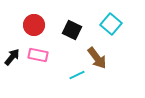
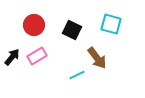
cyan square: rotated 25 degrees counterclockwise
pink rectangle: moved 1 px left, 1 px down; rotated 42 degrees counterclockwise
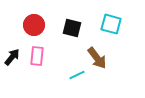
black square: moved 2 px up; rotated 12 degrees counterclockwise
pink rectangle: rotated 54 degrees counterclockwise
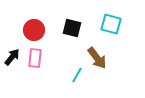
red circle: moved 5 px down
pink rectangle: moved 2 px left, 2 px down
cyan line: rotated 35 degrees counterclockwise
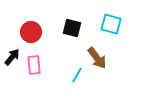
red circle: moved 3 px left, 2 px down
pink rectangle: moved 1 px left, 7 px down; rotated 12 degrees counterclockwise
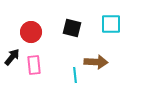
cyan square: rotated 15 degrees counterclockwise
brown arrow: moved 1 px left, 4 px down; rotated 50 degrees counterclockwise
cyan line: moved 2 px left; rotated 35 degrees counterclockwise
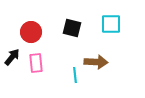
pink rectangle: moved 2 px right, 2 px up
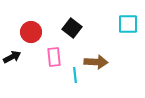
cyan square: moved 17 px right
black square: rotated 24 degrees clockwise
black arrow: rotated 24 degrees clockwise
pink rectangle: moved 18 px right, 6 px up
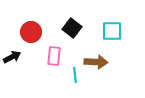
cyan square: moved 16 px left, 7 px down
pink rectangle: moved 1 px up; rotated 12 degrees clockwise
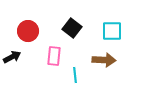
red circle: moved 3 px left, 1 px up
brown arrow: moved 8 px right, 2 px up
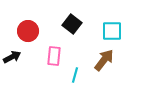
black square: moved 4 px up
brown arrow: rotated 55 degrees counterclockwise
cyan line: rotated 21 degrees clockwise
